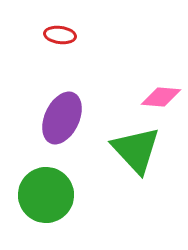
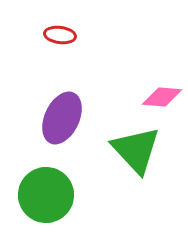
pink diamond: moved 1 px right
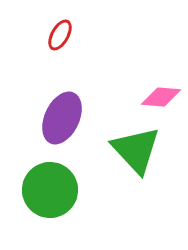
red ellipse: rotated 68 degrees counterclockwise
pink diamond: moved 1 px left
green circle: moved 4 px right, 5 px up
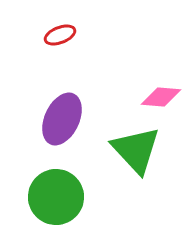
red ellipse: rotated 40 degrees clockwise
purple ellipse: moved 1 px down
green circle: moved 6 px right, 7 px down
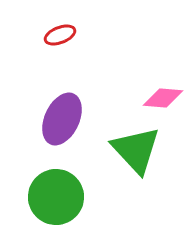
pink diamond: moved 2 px right, 1 px down
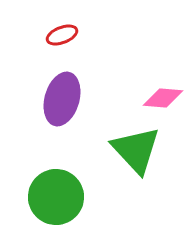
red ellipse: moved 2 px right
purple ellipse: moved 20 px up; rotated 9 degrees counterclockwise
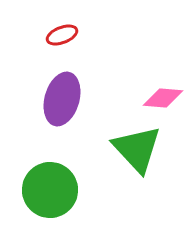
green triangle: moved 1 px right, 1 px up
green circle: moved 6 px left, 7 px up
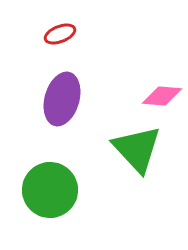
red ellipse: moved 2 px left, 1 px up
pink diamond: moved 1 px left, 2 px up
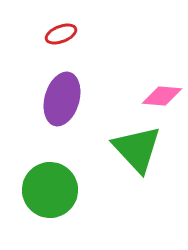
red ellipse: moved 1 px right
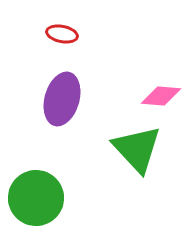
red ellipse: moved 1 px right; rotated 32 degrees clockwise
pink diamond: moved 1 px left
green circle: moved 14 px left, 8 px down
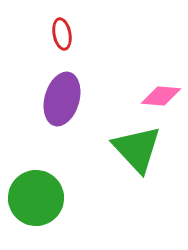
red ellipse: rotated 68 degrees clockwise
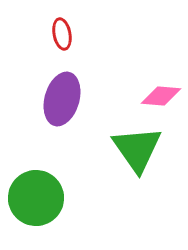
green triangle: rotated 8 degrees clockwise
